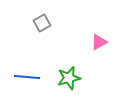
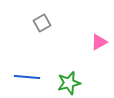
green star: moved 5 px down
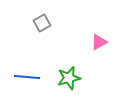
green star: moved 5 px up
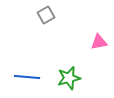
gray square: moved 4 px right, 8 px up
pink triangle: rotated 18 degrees clockwise
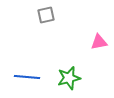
gray square: rotated 18 degrees clockwise
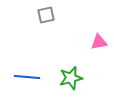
green star: moved 2 px right
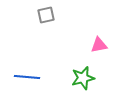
pink triangle: moved 3 px down
green star: moved 12 px right
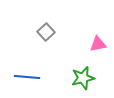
gray square: moved 17 px down; rotated 30 degrees counterclockwise
pink triangle: moved 1 px left, 1 px up
